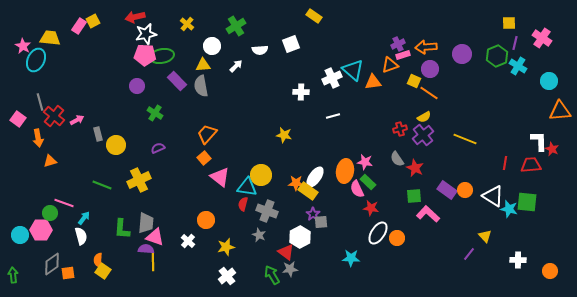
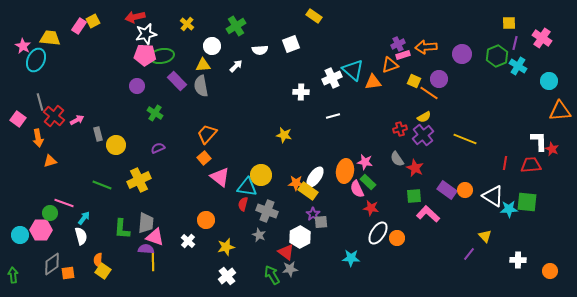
purple circle at (430, 69): moved 9 px right, 10 px down
cyan star at (509, 209): rotated 18 degrees counterclockwise
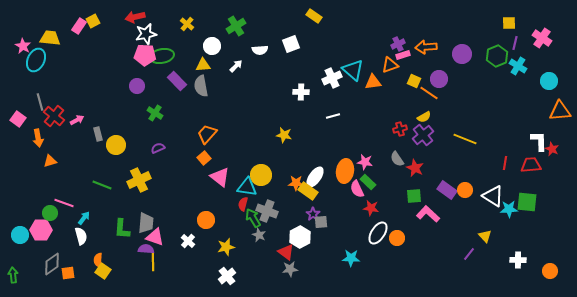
green arrow at (272, 275): moved 19 px left, 57 px up
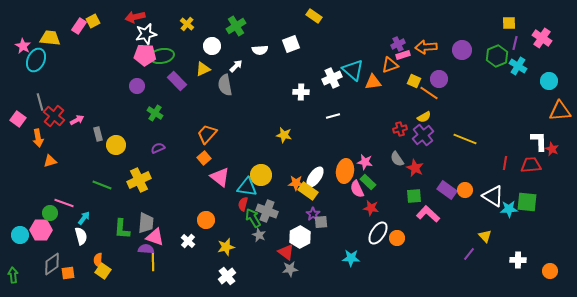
purple circle at (462, 54): moved 4 px up
yellow triangle at (203, 65): moved 4 px down; rotated 21 degrees counterclockwise
gray semicircle at (201, 86): moved 24 px right, 1 px up
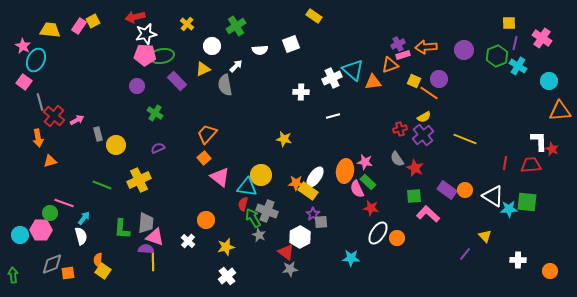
yellow trapezoid at (50, 38): moved 8 px up
purple circle at (462, 50): moved 2 px right
pink square at (18, 119): moved 6 px right, 37 px up
yellow star at (284, 135): moved 4 px down
purple line at (469, 254): moved 4 px left
gray diamond at (52, 264): rotated 15 degrees clockwise
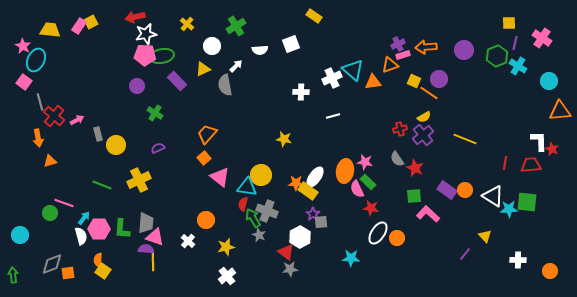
yellow square at (93, 21): moved 2 px left, 1 px down
pink hexagon at (41, 230): moved 58 px right, 1 px up
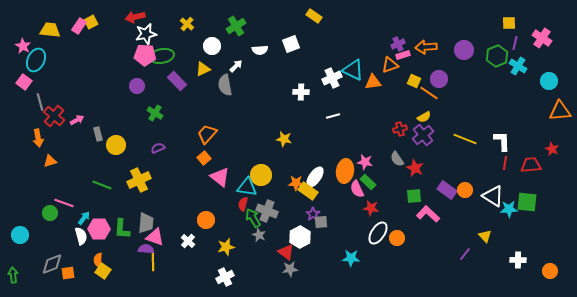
cyan triangle at (353, 70): rotated 15 degrees counterclockwise
white L-shape at (539, 141): moved 37 px left
white cross at (227, 276): moved 2 px left, 1 px down; rotated 12 degrees clockwise
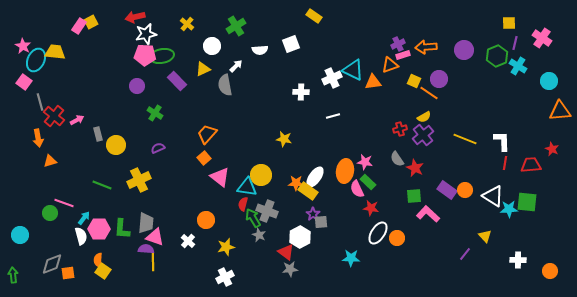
yellow trapezoid at (50, 30): moved 5 px right, 22 px down
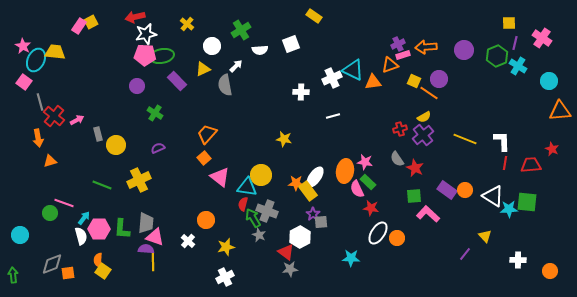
green cross at (236, 26): moved 5 px right, 4 px down
yellow rectangle at (308, 191): rotated 18 degrees clockwise
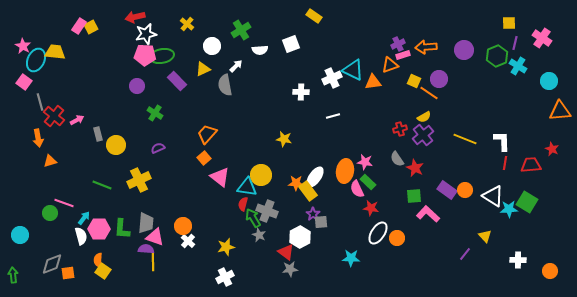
yellow square at (91, 22): moved 5 px down
green square at (527, 202): rotated 25 degrees clockwise
orange circle at (206, 220): moved 23 px left, 6 px down
